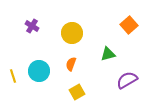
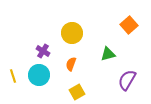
purple cross: moved 11 px right, 25 px down
cyan circle: moved 4 px down
purple semicircle: rotated 30 degrees counterclockwise
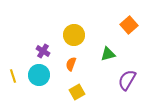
yellow circle: moved 2 px right, 2 px down
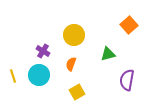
purple semicircle: rotated 20 degrees counterclockwise
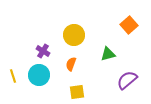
purple semicircle: rotated 40 degrees clockwise
yellow square: rotated 21 degrees clockwise
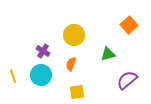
cyan circle: moved 2 px right
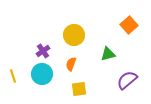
purple cross: rotated 24 degrees clockwise
cyan circle: moved 1 px right, 1 px up
yellow square: moved 2 px right, 3 px up
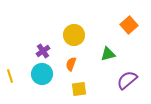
yellow line: moved 3 px left
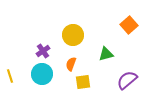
yellow circle: moved 1 px left
green triangle: moved 2 px left
yellow square: moved 4 px right, 7 px up
